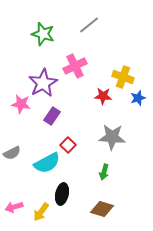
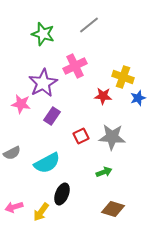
red square: moved 13 px right, 9 px up; rotated 21 degrees clockwise
green arrow: rotated 126 degrees counterclockwise
black ellipse: rotated 10 degrees clockwise
brown diamond: moved 11 px right
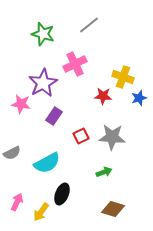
pink cross: moved 2 px up
blue star: moved 1 px right
purple rectangle: moved 2 px right
pink arrow: moved 3 px right, 5 px up; rotated 132 degrees clockwise
